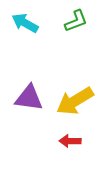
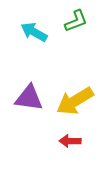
cyan arrow: moved 9 px right, 9 px down
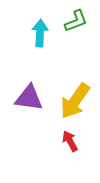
cyan arrow: moved 6 px right, 1 px down; rotated 64 degrees clockwise
yellow arrow: rotated 24 degrees counterclockwise
red arrow: rotated 60 degrees clockwise
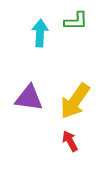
green L-shape: rotated 20 degrees clockwise
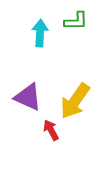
purple triangle: moved 1 px left, 1 px up; rotated 16 degrees clockwise
red arrow: moved 19 px left, 11 px up
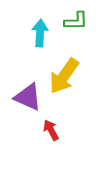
yellow arrow: moved 11 px left, 25 px up
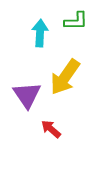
yellow arrow: moved 1 px right, 1 px down
purple triangle: moved 1 px left, 2 px up; rotated 32 degrees clockwise
red arrow: moved 1 px up; rotated 20 degrees counterclockwise
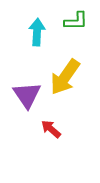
cyan arrow: moved 3 px left, 1 px up
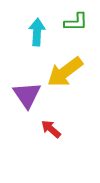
green L-shape: moved 1 px down
yellow arrow: moved 5 px up; rotated 18 degrees clockwise
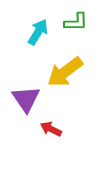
cyan arrow: moved 1 px right; rotated 28 degrees clockwise
purple triangle: moved 1 px left, 4 px down
red arrow: rotated 15 degrees counterclockwise
